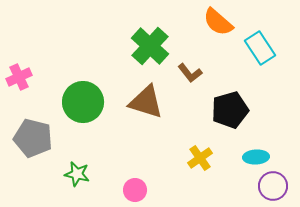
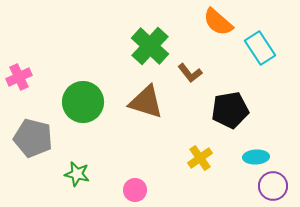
black pentagon: rotated 6 degrees clockwise
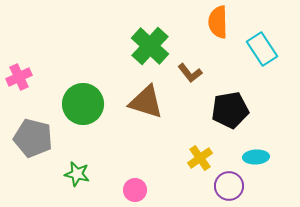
orange semicircle: rotated 48 degrees clockwise
cyan rectangle: moved 2 px right, 1 px down
green circle: moved 2 px down
purple circle: moved 44 px left
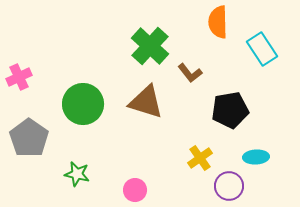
gray pentagon: moved 4 px left; rotated 21 degrees clockwise
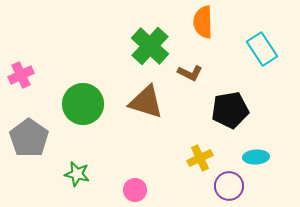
orange semicircle: moved 15 px left
brown L-shape: rotated 25 degrees counterclockwise
pink cross: moved 2 px right, 2 px up
yellow cross: rotated 10 degrees clockwise
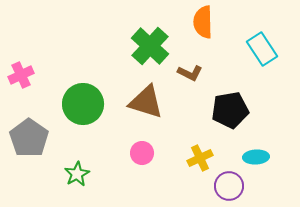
green star: rotated 30 degrees clockwise
pink circle: moved 7 px right, 37 px up
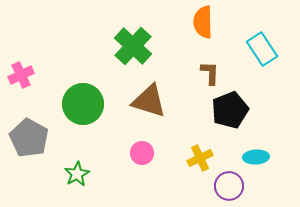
green cross: moved 17 px left
brown L-shape: moved 20 px right; rotated 115 degrees counterclockwise
brown triangle: moved 3 px right, 1 px up
black pentagon: rotated 12 degrees counterclockwise
gray pentagon: rotated 6 degrees counterclockwise
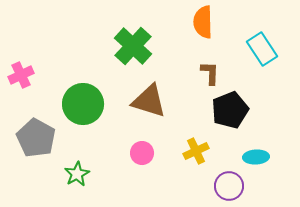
gray pentagon: moved 7 px right
yellow cross: moved 4 px left, 7 px up
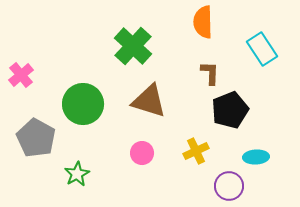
pink cross: rotated 15 degrees counterclockwise
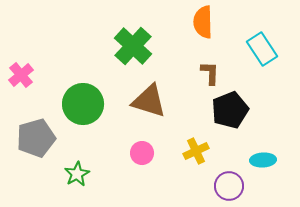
gray pentagon: rotated 27 degrees clockwise
cyan ellipse: moved 7 px right, 3 px down
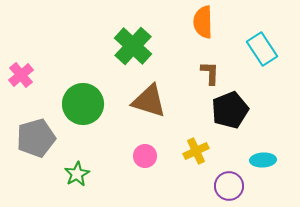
pink circle: moved 3 px right, 3 px down
